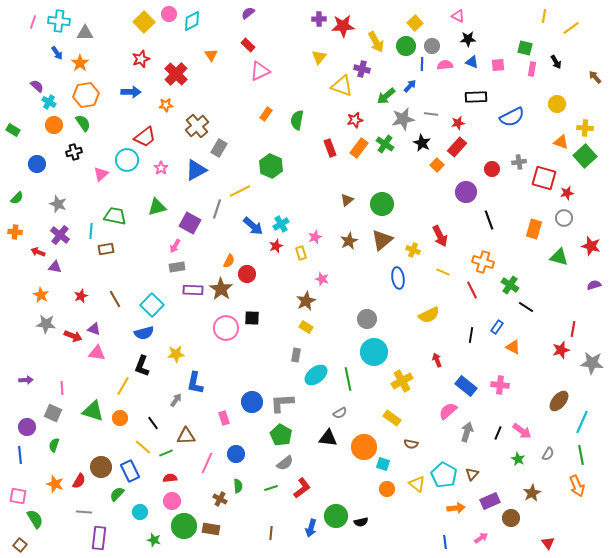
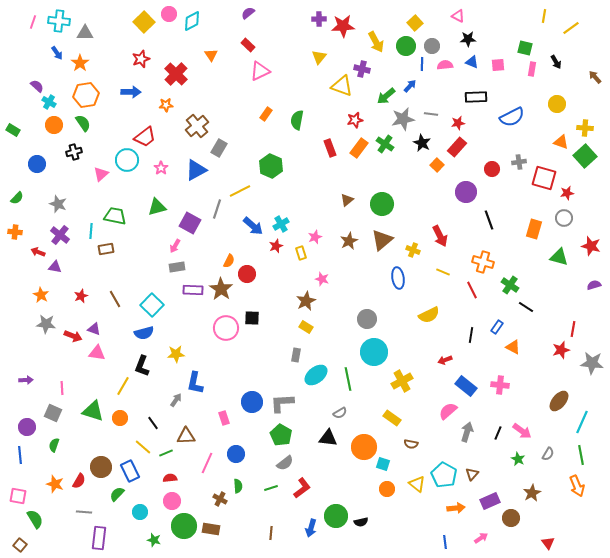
red arrow at (437, 360): moved 8 px right; rotated 88 degrees counterclockwise
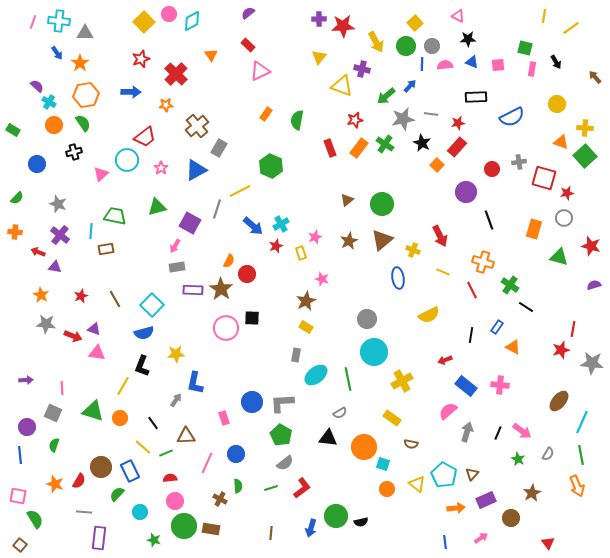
pink circle at (172, 501): moved 3 px right
purple rectangle at (490, 501): moved 4 px left, 1 px up
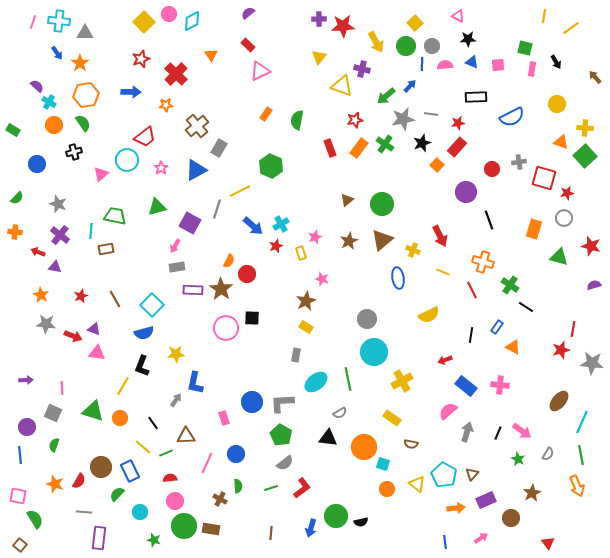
black star at (422, 143): rotated 24 degrees clockwise
cyan ellipse at (316, 375): moved 7 px down
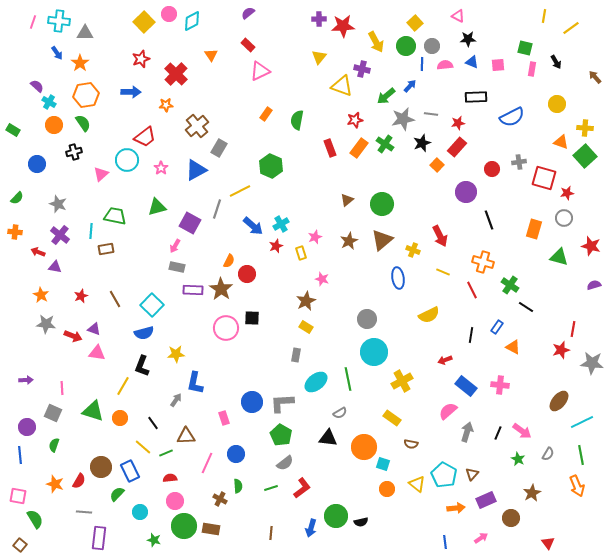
gray rectangle at (177, 267): rotated 21 degrees clockwise
cyan line at (582, 422): rotated 40 degrees clockwise
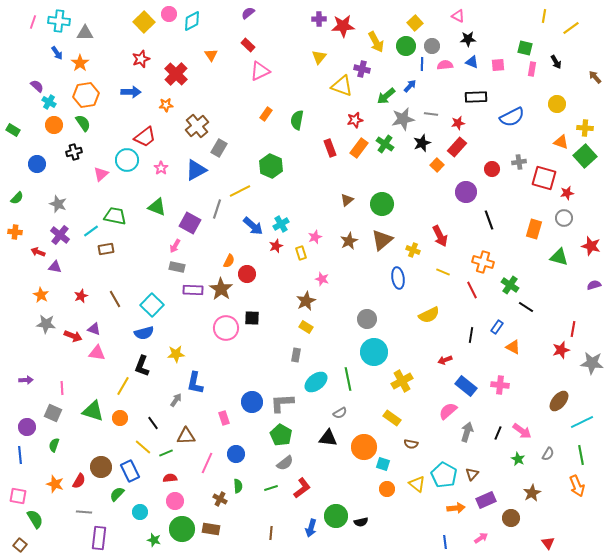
green triangle at (157, 207): rotated 36 degrees clockwise
cyan line at (91, 231): rotated 49 degrees clockwise
green circle at (184, 526): moved 2 px left, 3 px down
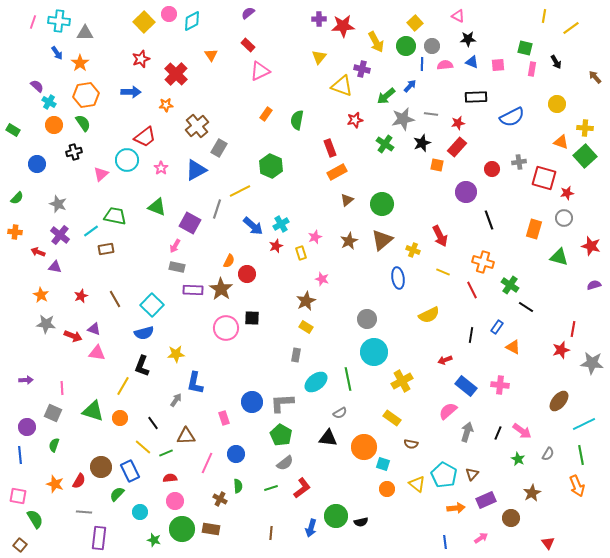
orange rectangle at (359, 148): moved 22 px left, 24 px down; rotated 24 degrees clockwise
orange square at (437, 165): rotated 32 degrees counterclockwise
cyan line at (582, 422): moved 2 px right, 2 px down
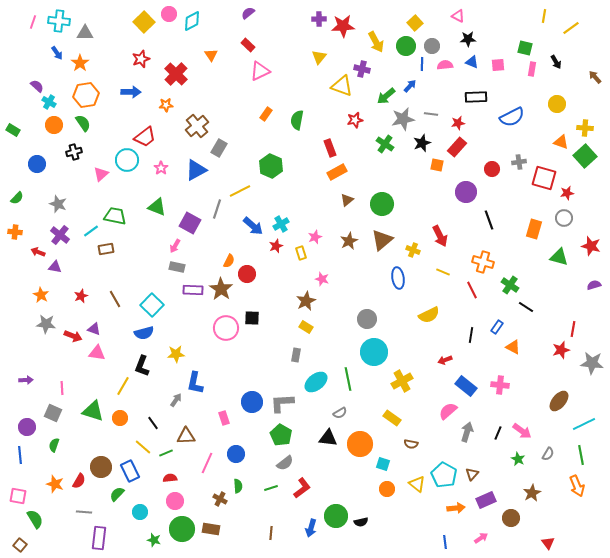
orange circle at (364, 447): moved 4 px left, 3 px up
